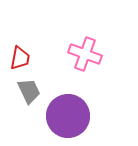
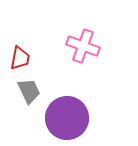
pink cross: moved 2 px left, 8 px up
purple circle: moved 1 px left, 2 px down
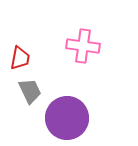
pink cross: rotated 12 degrees counterclockwise
gray trapezoid: moved 1 px right
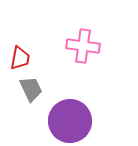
gray trapezoid: moved 1 px right, 2 px up
purple circle: moved 3 px right, 3 px down
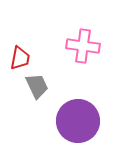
gray trapezoid: moved 6 px right, 3 px up
purple circle: moved 8 px right
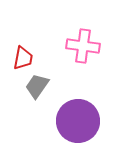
red trapezoid: moved 3 px right
gray trapezoid: rotated 120 degrees counterclockwise
